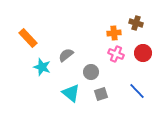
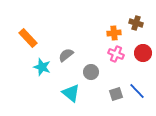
gray square: moved 15 px right
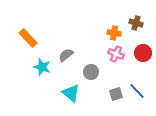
orange cross: rotated 16 degrees clockwise
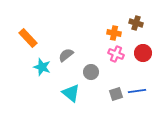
blue line: rotated 54 degrees counterclockwise
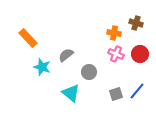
red circle: moved 3 px left, 1 px down
gray circle: moved 2 px left
blue line: rotated 42 degrees counterclockwise
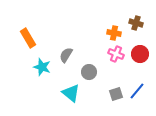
orange rectangle: rotated 12 degrees clockwise
gray semicircle: rotated 21 degrees counterclockwise
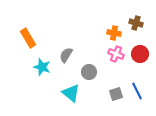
blue line: rotated 66 degrees counterclockwise
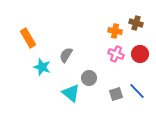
orange cross: moved 1 px right, 2 px up
gray circle: moved 6 px down
blue line: rotated 18 degrees counterclockwise
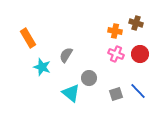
blue line: moved 1 px right
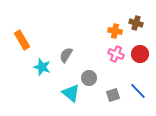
orange rectangle: moved 6 px left, 2 px down
gray square: moved 3 px left, 1 px down
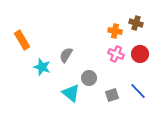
gray square: moved 1 px left
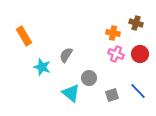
orange cross: moved 2 px left, 2 px down
orange rectangle: moved 2 px right, 4 px up
